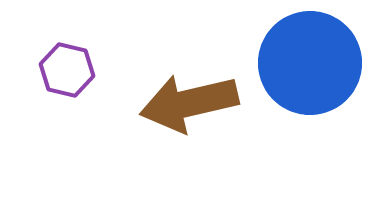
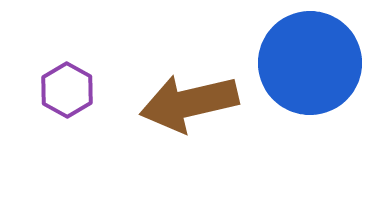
purple hexagon: moved 20 px down; rotated 16 degrees clockwise
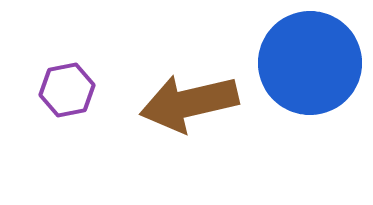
purple hexagon: rotated 20 degrees clockwise
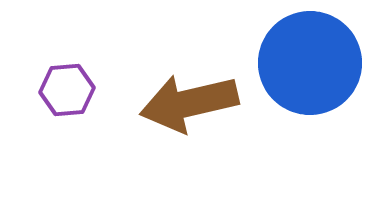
purple hexagon: rotated 6 degrees clockwise
